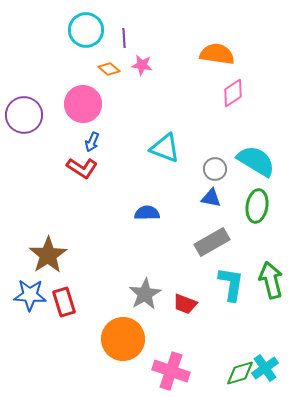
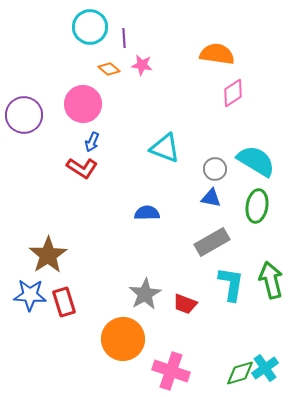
cyan circle: moved 4 px right, 3 px up
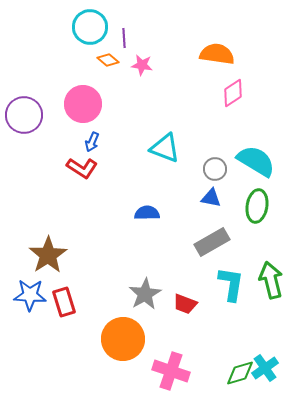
orange diamond: moved 1 px left, 9 px up
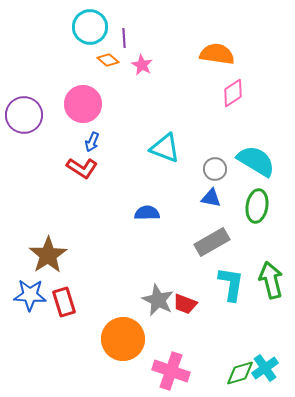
pink star: rotated 20 degrees clockwise
gray star: moved 13 px right, 6 px down; rotated 16 degrees counterclockwise
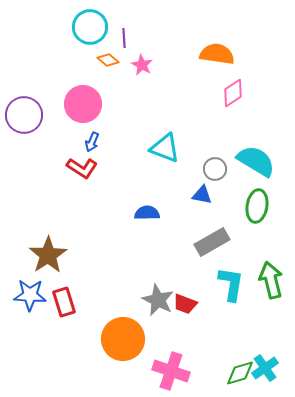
blue triangle: moved 9 px left, 3 px up
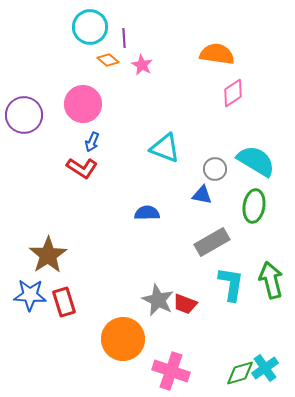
green ellipse: moved 3 px left
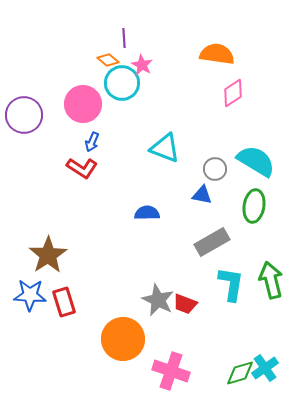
cyan circle: moved 32 px right, 56 px down
